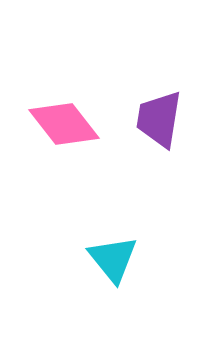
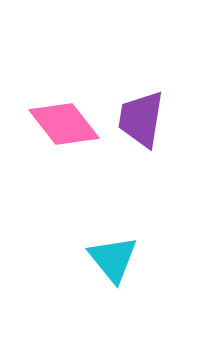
purple trapezoid: moved 18 px left
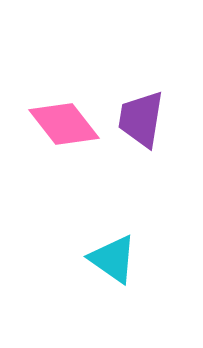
cyan triangle: rotated 16 degrees counterclockwise
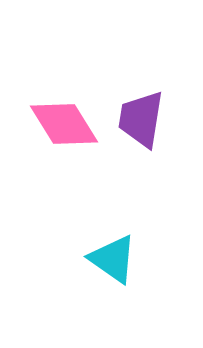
pink diamond: rotated 6 degrees clockwise
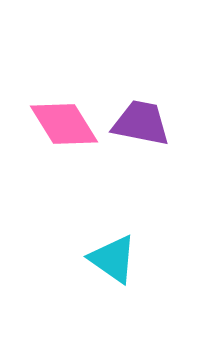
purple trapezoid: moved 4 px down; rotated 92 degrees clockwise
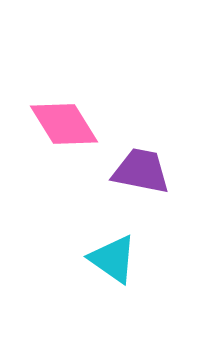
purple trapezoid: moved 48 px down
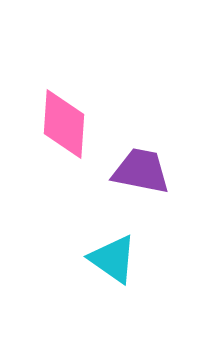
pink diamond: rotated 36 degrees clockwise
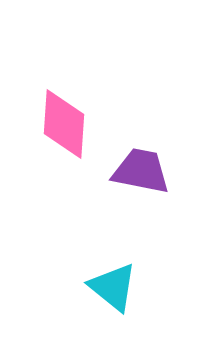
cyan triangle: moved 28 px down; rotated 4 degrees clockwise
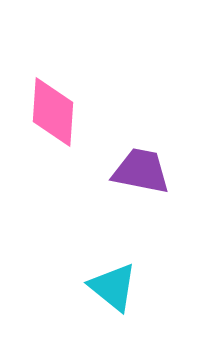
pink diamond: moved 11 px left, 12 px up
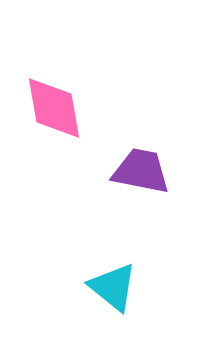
pink diamond: moved 1 px right, 4 px up; rotated 14 degrees counterclockwise
